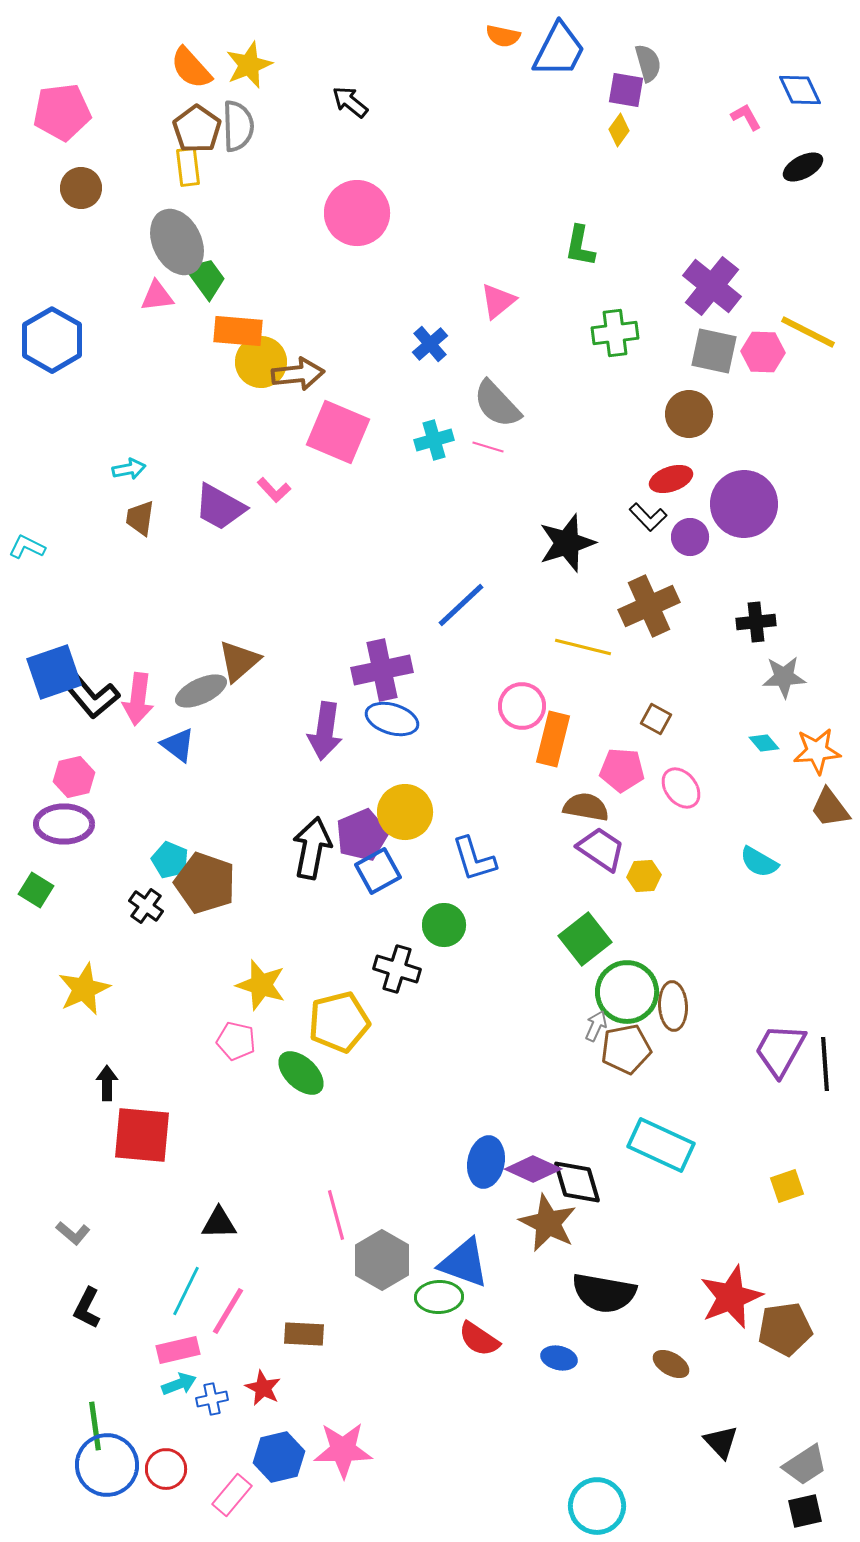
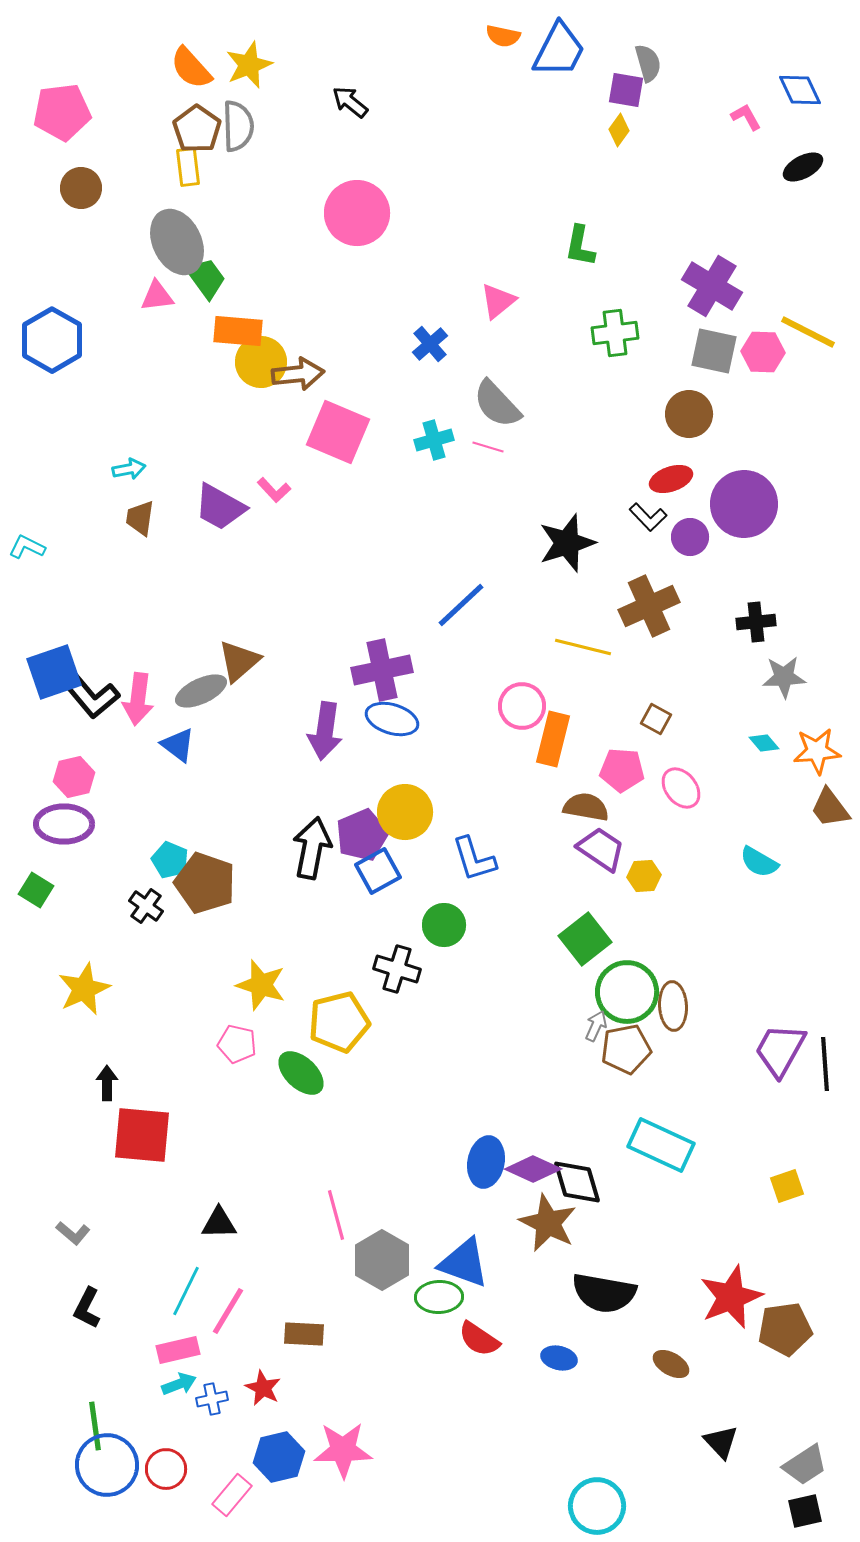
purple cross at (712, 286): rotated 8 degrees counterclockwise
pink pentagon at (236, 1041): moved 1 px right, 3 px down
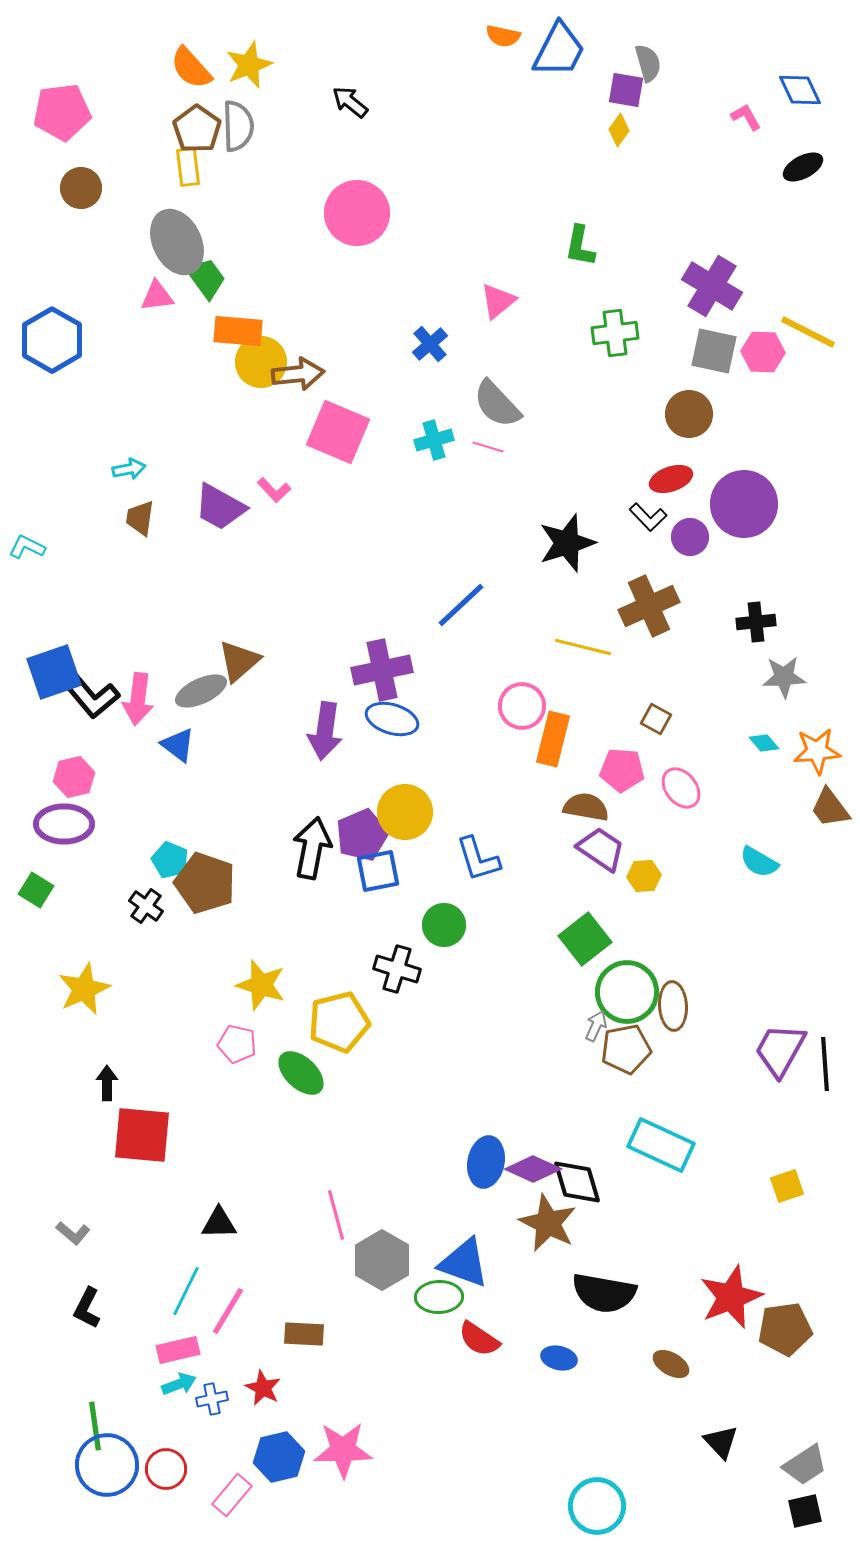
blue L-shape at (474, 859): moved 4 px right
blue square at (378, 871): rotated 18 degrees clockwise
